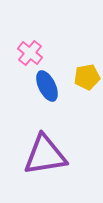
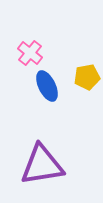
purple triangle: moved 3 px left, 10 px down
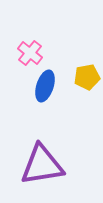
blue ellipse: moved 2 px left; rotated 44 degrees clockwise
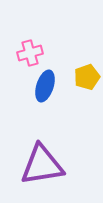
pink cross: rotated 35 degrees clockwise
yellow pentagon: rotated 10 degrees counterclockwise
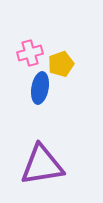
yellow pentagon: moved 26 px left, 13 px up
blue ellipse: moved 5 px left, 2 px down; rotated 8 degrees counterclockwise
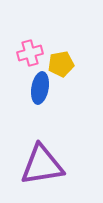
yellow pentagon: rotated 10 degrees clockwise
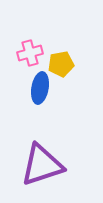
purple triangle: rotated 9 degrees counterclockwise
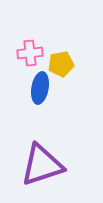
pink cross: rotated 10 degrees clockwise
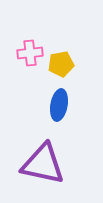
blue ellipse: moved 19 px right, 17 px down
purple triangle: moved 1 px right, 1 px up; rotated 30 degrees clockwise
